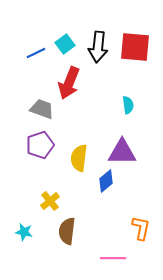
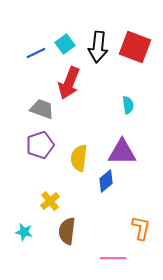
red square: rotated 16 degrees clockwise
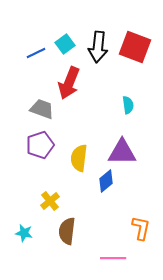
cyan star: moved 1 px down
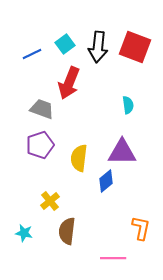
blue line: moved 4 px left, 1 px down
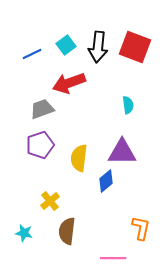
cyan square: moved 1 px right, 1 px down
red arrow: rotated 48 degrees clockwise
gray trapezoid: rotated 40 degrees counterclockwise
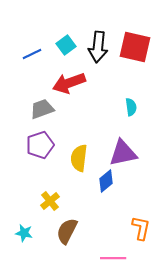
red square: rotated 8 degrees counterclockwise
cyan semicircle: moved 3 px right, 2 px down
purple triangle: moved 1 px right, 1 px down; rotated 12 degrees counterclockwise
brown semicircle: rotated 20 degrees clockwise
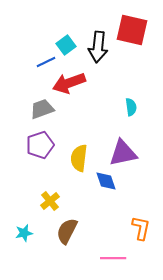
red square: moved 3 px left, 17 px up
blue line: moved 14 px right, 8 px down
blue diamond: rotated 70 degrees counterclockwise
cyan star: rotated 24 degrees counterclockwise
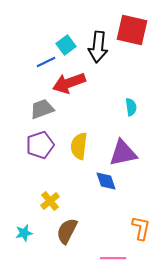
yellow semicircle: moved 12 px up
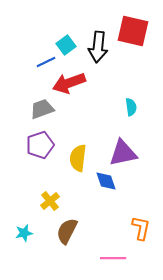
red square: moved 1 px right, 1 px down
yellow semicircle: moved 1 px left, 12 px down
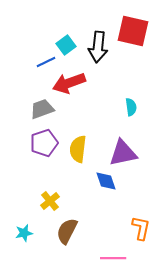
purple pentagon: moved 4 px right, 2 px up
yellow semicircle: moved 9 px up
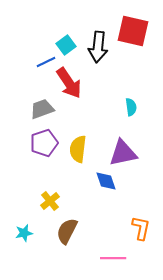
red arrow: rotated 104 degrees counterclockwise
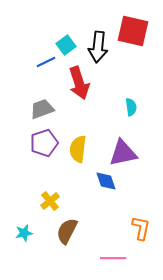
red arrow: moved 10 px right; rotated 16 degrees clockwise
